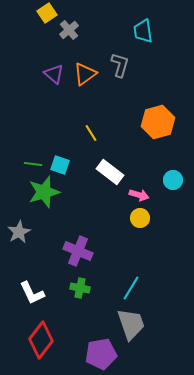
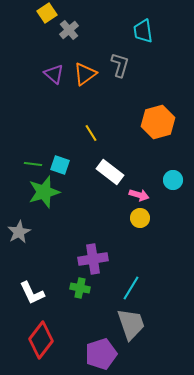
purple cross: moved 15 px right, 8 px down; rotated 32 degrees counterclockwise
purple pentagon: rotated 8 degrees counterclockwise
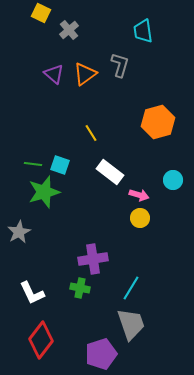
yellow square: moved 6 px left; rotated 30 degrees counterclockwise
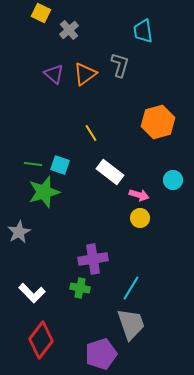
white L-shape: rotated 20 degrees counterclockwise
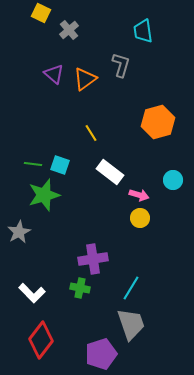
gray L-shape: moved 1 px right
orange triangle: moved 5 px down
green star: moved 3 px down
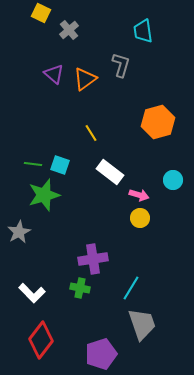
gray trapezoid: moved 11 px right
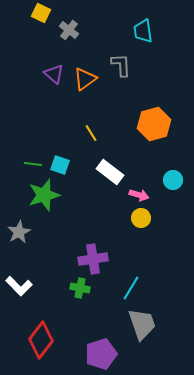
gray cross: rotated 12 degrees counterclockwise
gray L-shape: rotated 20 degrees counterclockwise
orange hexagon: moved 4 px left, 2 px down
yellow circle: moved 1 px right
white L-shape: moved 13 px left, 7 px up
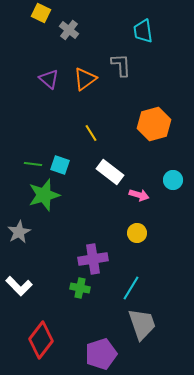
purple triangle: moved 5 px left, 5 px down
yellow circle: moved 4 px left, 15 px down
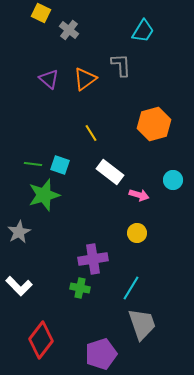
cyan trapezoid: rotated 140 degrees counterclockwise
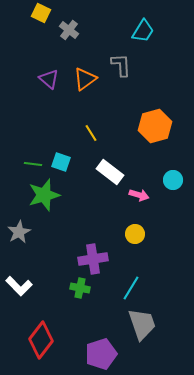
orange hexagon: moved 1 px right, 2 px down
cyan square: moved 1 px right, 3 px up
yellow circle: moved 2 px left, 1 px down
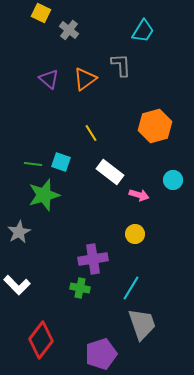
white L-shape: moved 2 px left, 1 px up
